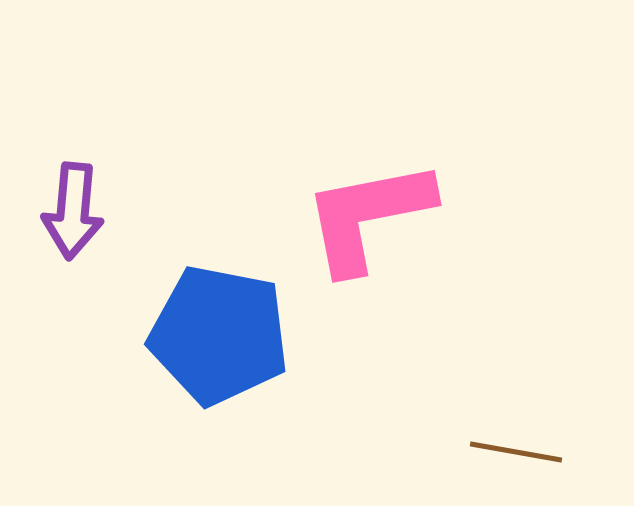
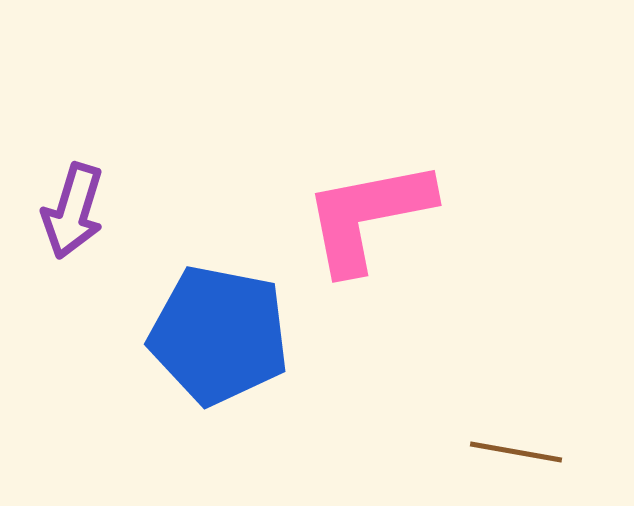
purple arrow: rotated 12 degrees clockwise
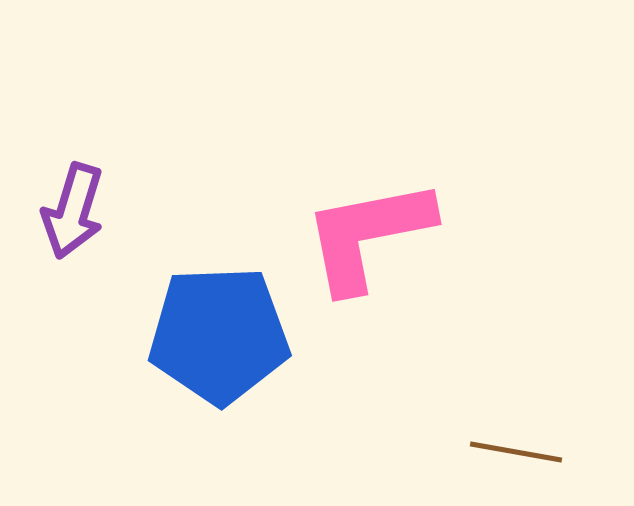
pink L-shape: moved 19 px down
blue pentagon: rotated 13 degrees counterclockwise
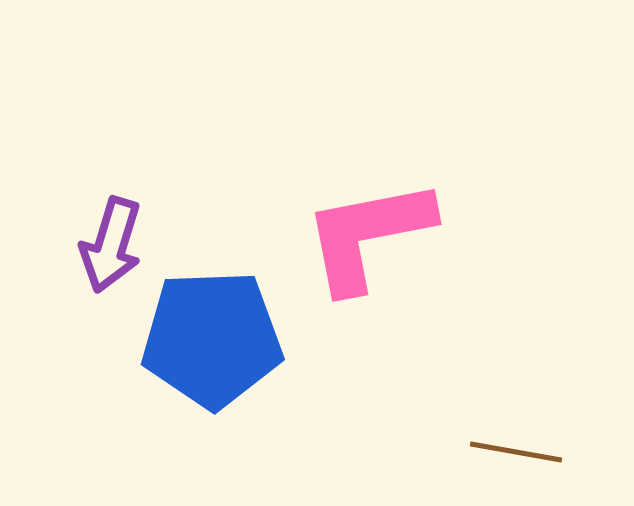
purple arrow: moved 38 px right, 34 px down
blue pentagon: moved 7 px left, 4 px down
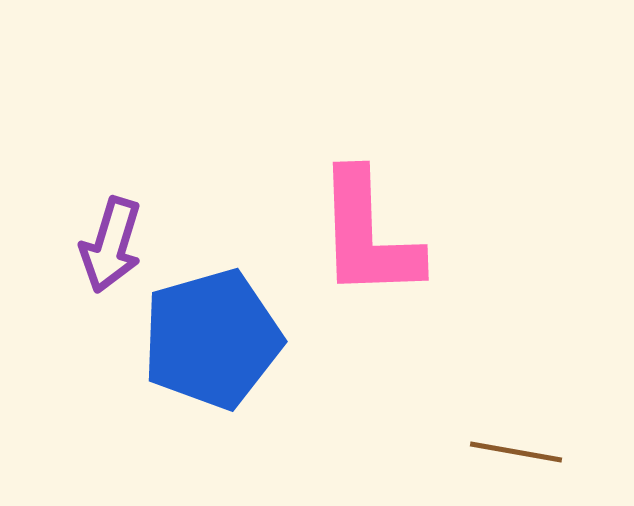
pink L-shape: rotated 81 degrees counterclockwise
blue pentagon: rotated 14 degrees counterclockwise
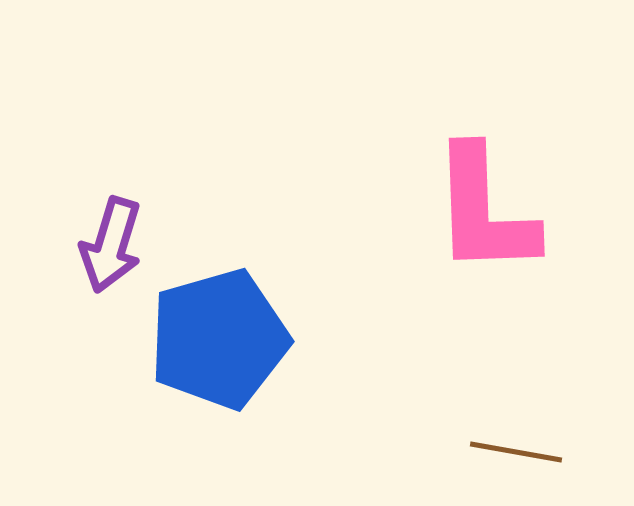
pink L-shape: moved 116 px right, 24 px up
blue pentagon: moved 7 px right
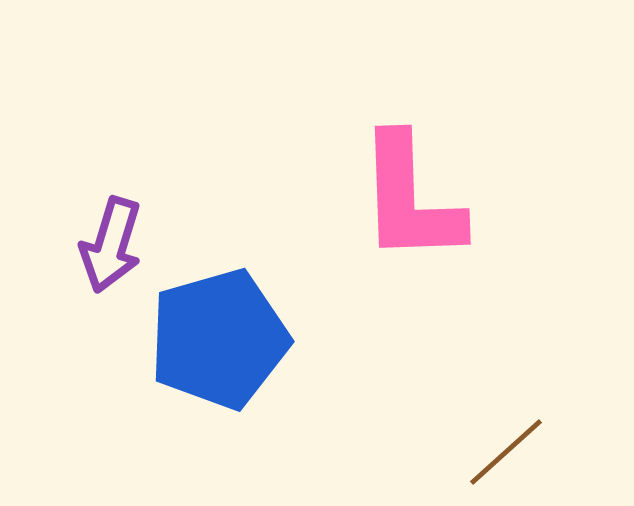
pink L-shape: moved 74 px left, 12 px up
brown line: moved 10 px left; rotated 52 degrees counterclockwise
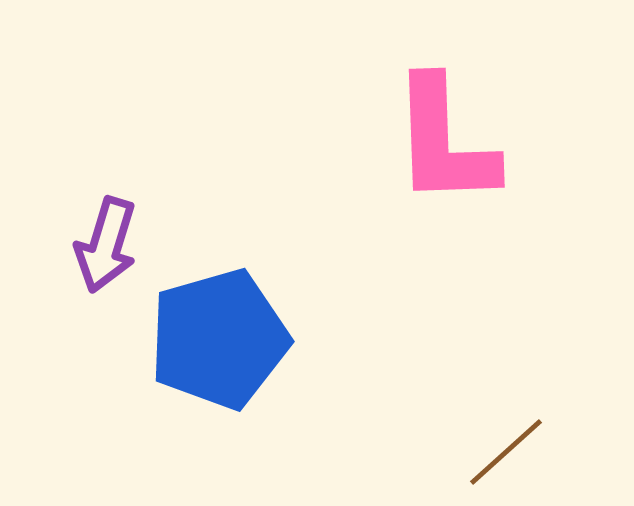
pink L-shape: moved 34 px right, 57 px up
purple arrow: moved 5 px left
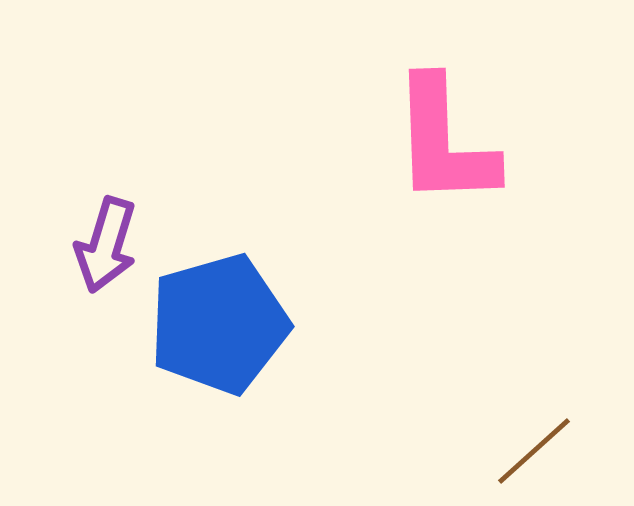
blue pentagon: moved 15 px up
brown line: moved 28 px right, 1 px up
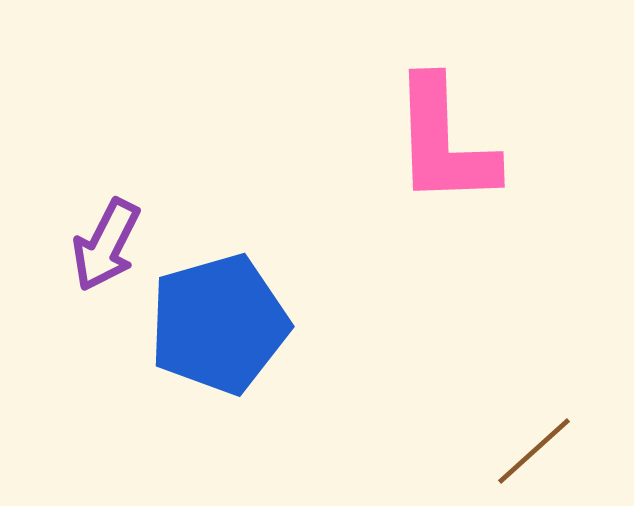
purple arrow: rotated 10 degrees clockwise
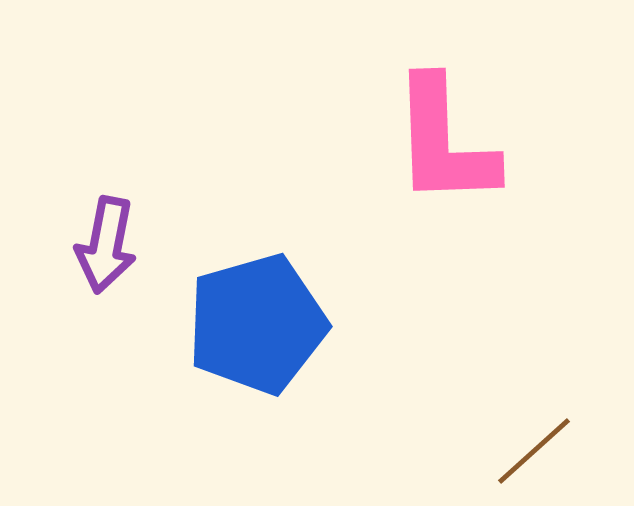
purple arrow: rotated 16 degrees counterclockwise
blue pentagon: moved 38 px right
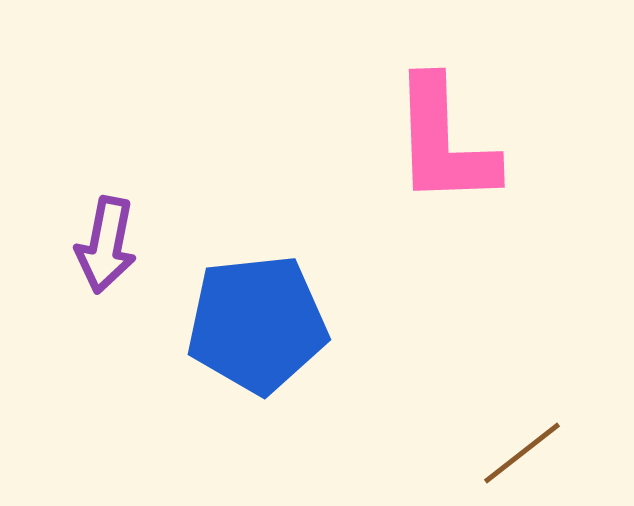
blue pentagon: rotated 10 degrees clockwise
brown line: moved 12 px left, 2 px down; rotated 4 degrees clockwise
